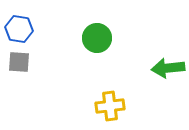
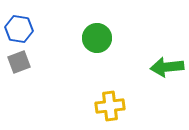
gray square: rotated 25 degrees counterclockwise
green arrow: moved 1 px left, 1 px up
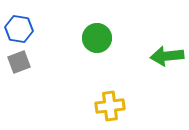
green arrow: moved 11 px up
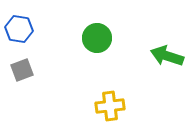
green arrow: rotated 24 degrees clockwise
gray square: moved 3 px right, 8 px down
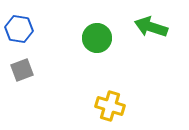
green arrow: moved 16 px left, 29 px up
yellow cross: rotated 24 degrees clockwise
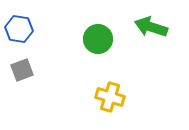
green circle: moved 1 px right, 1 px down
yellow cross: moved 9 px up
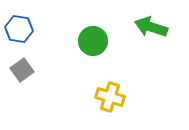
green circle: moved 5 px left, 2 px down
gray square: rotated 15 degrees counterclockwise
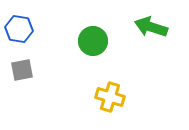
gray square: rotated 25 degrees clockwise
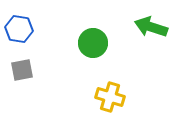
green circle: moved 2 px down
